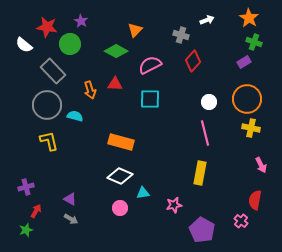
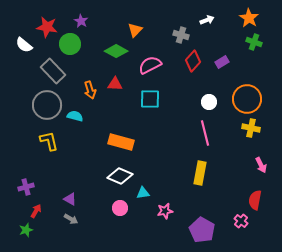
purple rectangle: moved 22 px left
pink star: moved 9 px left, 6 px down
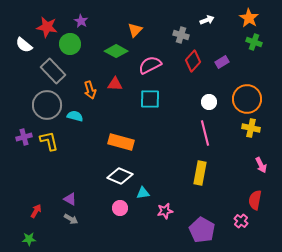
purple cross: moved 2 px left, 50 px up
green star: moved 3 px right, 9 px down; rotated 16 degrees clockwise
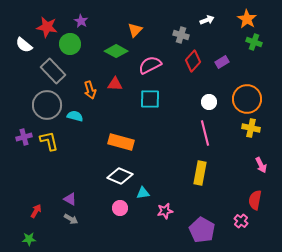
orange star: moved 2 px left, 1 px down
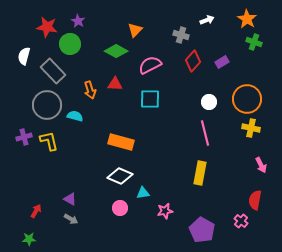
purple star: moved 3 px left
white semicircle: moved 11 px down; rotated 66 degrees clockwise
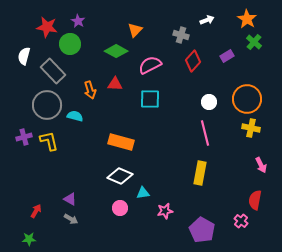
green cross: rotated 21 degrees clockwise
purple rectangle: moved 5 px right, 6 px up
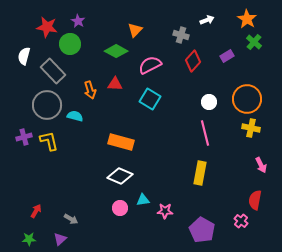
cyan square: rotated 30 degrees clockwise
cyan triangle: moved 7 px down
purple triangle: moved 10 px left, 40 px down; rotated 48 degrees clockwise
pink star: rotated 14 degrees clockwise
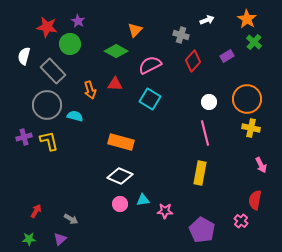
pink circle: moved 4 px up
